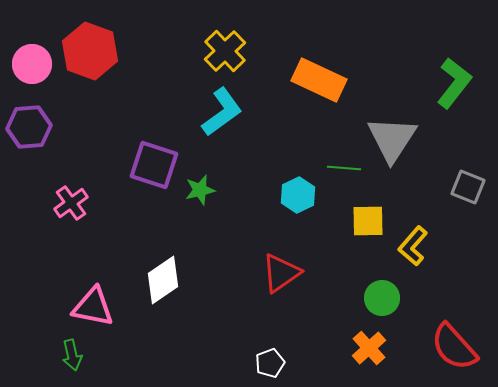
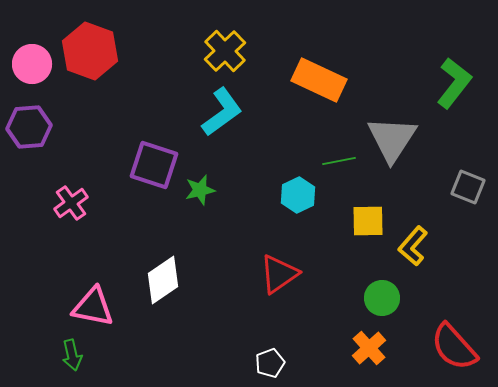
green line: moved 5 px left, 7 px up; rotated 16 degrees counterclockwise
red triangle: moved 2 px left, 1 px down
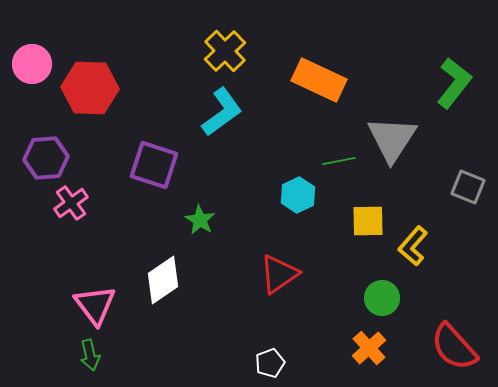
red hexagon: moved 37 px down; rotated 18 degrees counterclockwise
purple hexagon: moved 17 px right, 31 px down
green star: moved 30 px down; rotated 28 degrees counterclockwise
pink triangle: moved 2 px right, 2 px up; rotated 42 degrees clockwise
green arrow: moved 18 px right
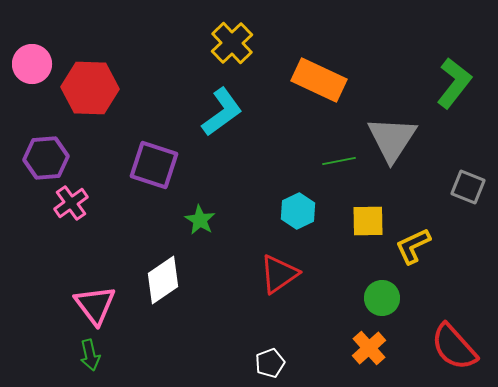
yellow cross: moved 7 px right, 8 px up
cyan hexagon: moved 16 px down
yellow L-shape: rotated 24 degrees clockwise
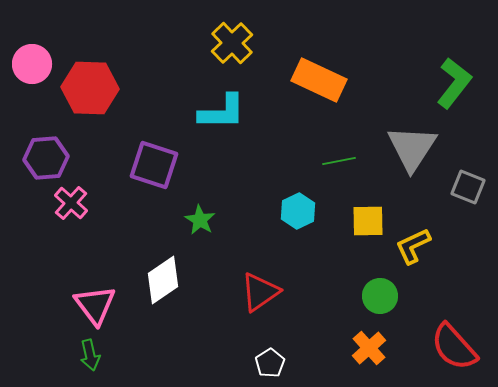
cyan L-shape: rotated 36 degrees clockwise
gray triangle: moved 20 px right, 9 px down
pink cross: rotated 12 degrees counterclockwise
red triangle: moved 19 px left, 18 px down
green circle: moved 2 px left, 2 px up
white pentagon: rotated 12 degrees counterclockwise
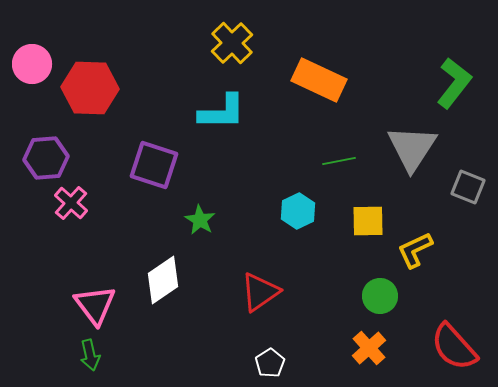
yellow L-shape: moved 2 px right, 4 px down
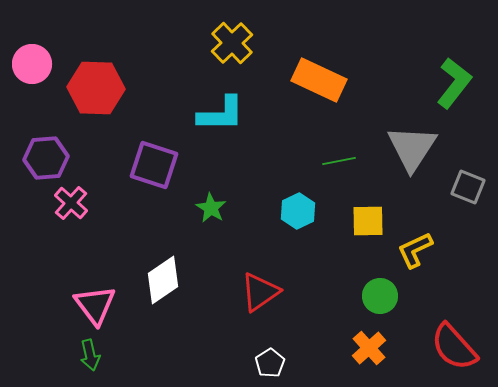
red hexagon: moved 6 px right
cyan L-shape: moved 1 px left, 2 px down
green star: moved 11 px right, 12 px up
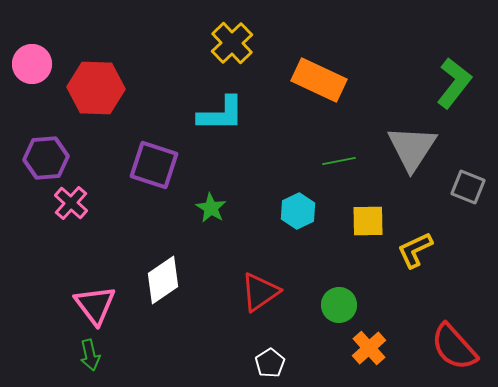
green circle: moved 41 px left, 9 px down
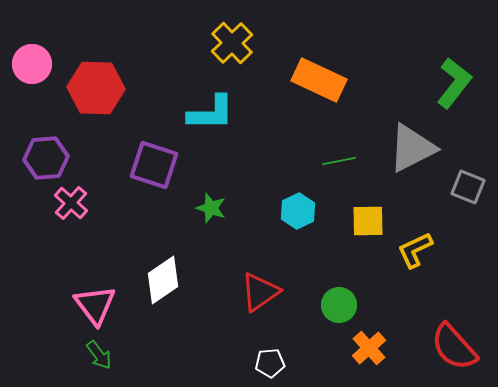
cyan L-shape: moved 10 px left, 1 px up
gray triangle: rotated 30 degrees clockwise
green star: rotated 12 degrees counterclockwise
green arrow: moved 9 px right; rotated 24 degrees counterclockwise
white pentagon: rotated 28 degrees clockwise
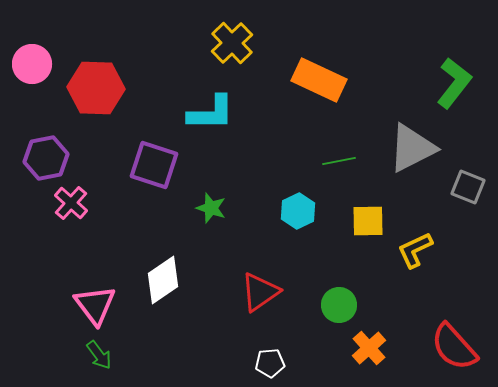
purple hexagon: rotated 6 degrees counterclockwise
